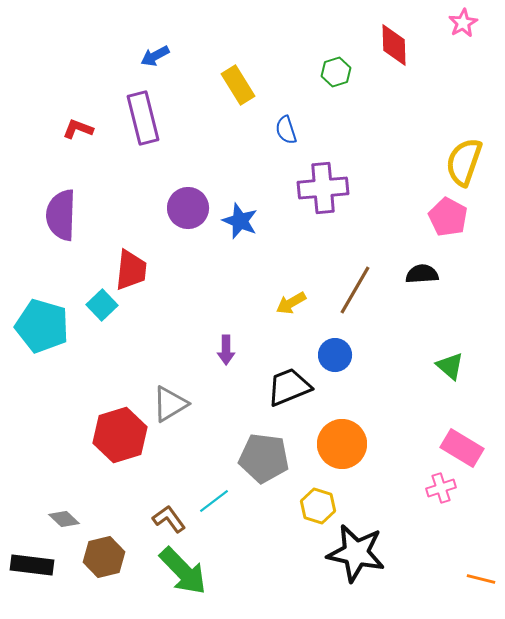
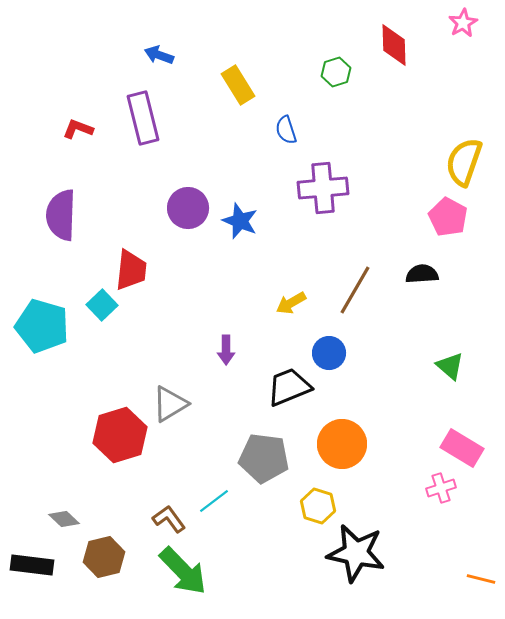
blue arrow: moved 4 px right, 1 px up; rotated 48 degrees clockwise
blue circle: moved 6 px left, 2 px up
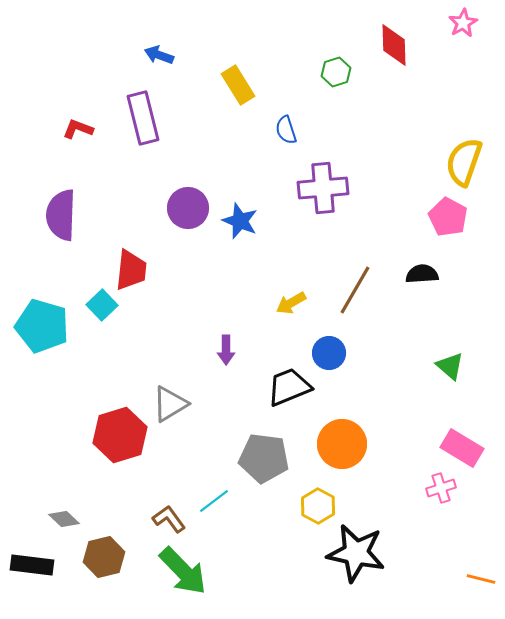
yellow hexagon: rotated 12 degrees clockwise
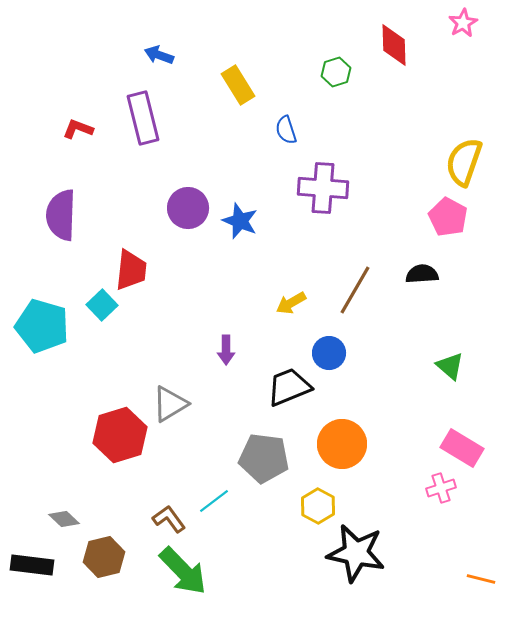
purple cross: rotated 9 degrees clockwise
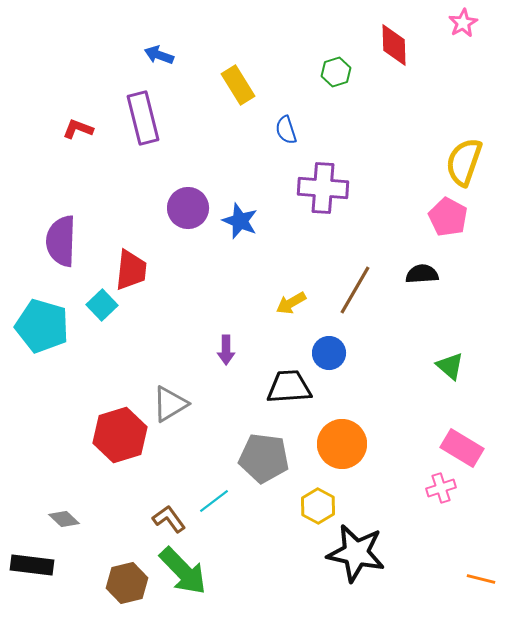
purple semicircle: moved 26 px down
black trapezoid: rotated 18 degrees clockwise
brown hexagon: moved 23 px right, 26 px down
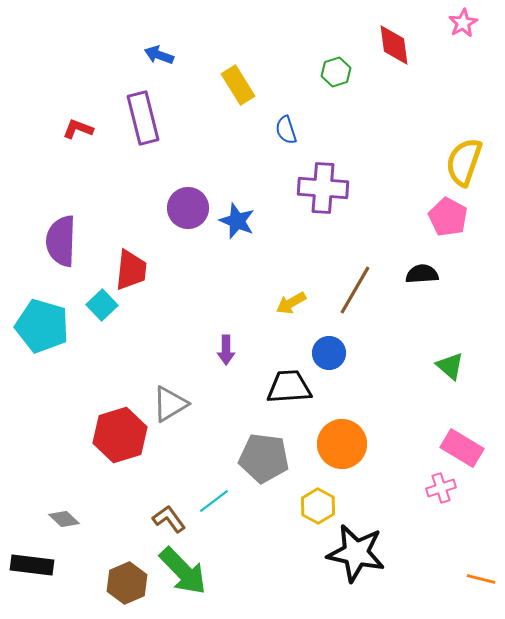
red diamond: rotated 6 degrees counterclockwise
blue star: moved 3 px left
brown hexagon: rotated 9 degrees counterclockwise
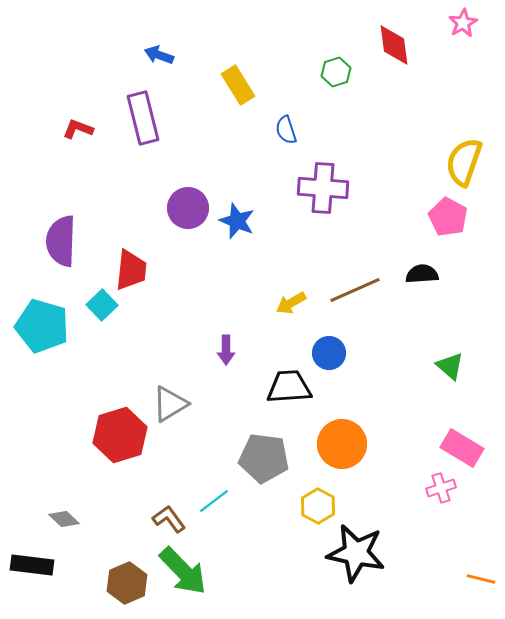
brown line: rotated 36 degrees clockwise
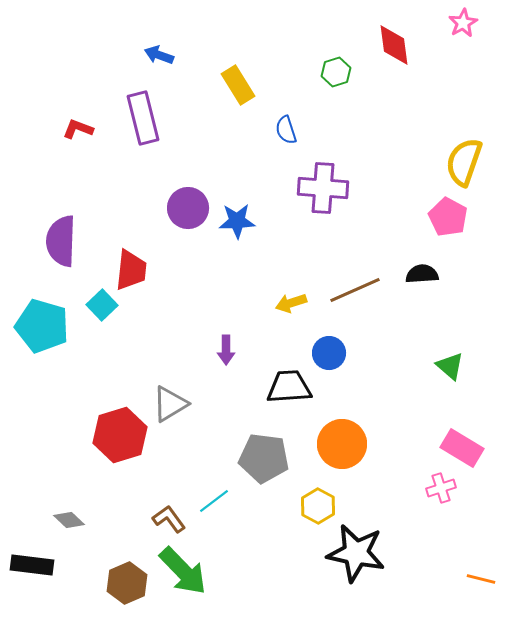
blue star: rotated 24 degrees counterclockwise
yellow arrow: rotated 12 degrees clockwise
gray diamond: moved 5 px right, 1 px down
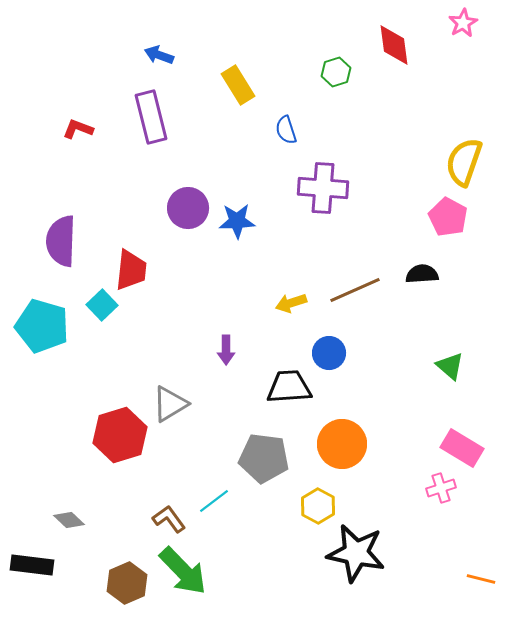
purple rectangle: moved 8 px right, 1 px up
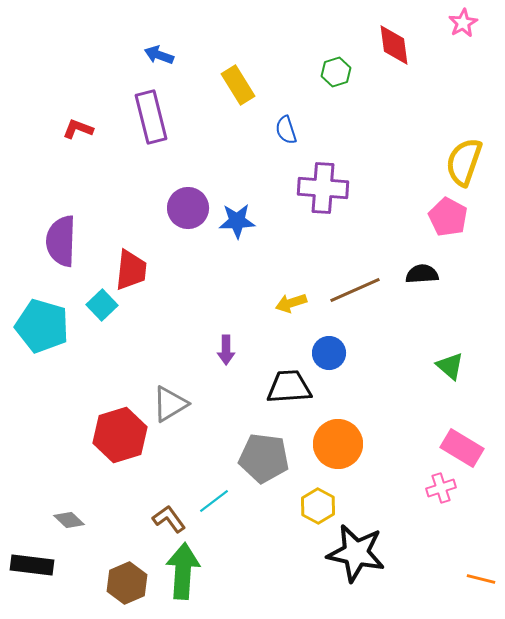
orange circle: moved 4 px left
green arrow: rotated 132 degrees counterclockwise
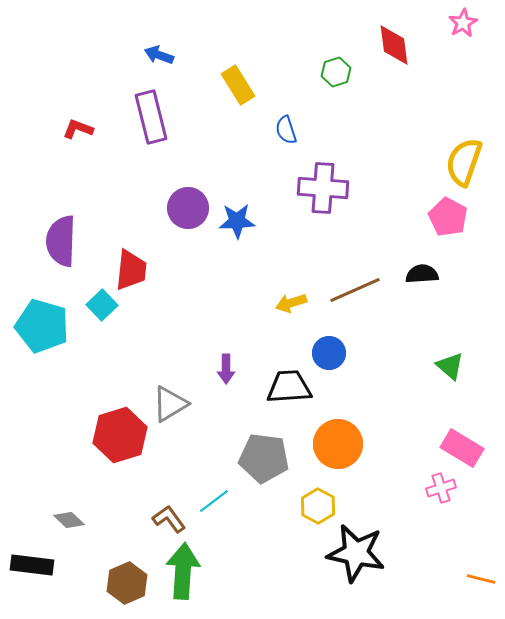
purple arrow: moved 19 px down
